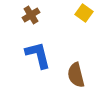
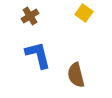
brown cross: moved 1 px left, 1 px down
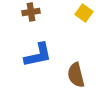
brown cross: moved 1 px right, 4 px up; rotated 24 degrees clockwise
blue L-shape: rotated 92 degrees clockwise
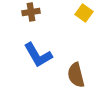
blue L-shape: rotated 72 degrees clockwise
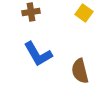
blue L-shape: moved 1 px up
brown semicircle: moved 4 px right, 4 px up
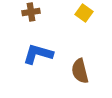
blue L-shape: rotated 136 degrees clockwise
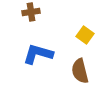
yellow square: moved 1 px right, 22 px down
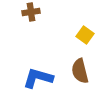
blue L-shape: moved 24 px down
